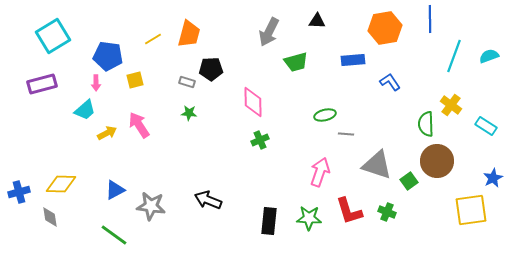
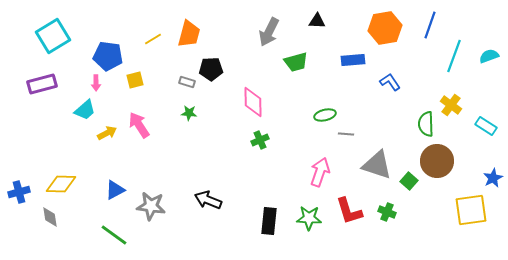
blue line at (430, 19): moved 6 px down; rotated 20 degrees clockwise
green square at (409, 181): rotated 12 degrees counterclockwise
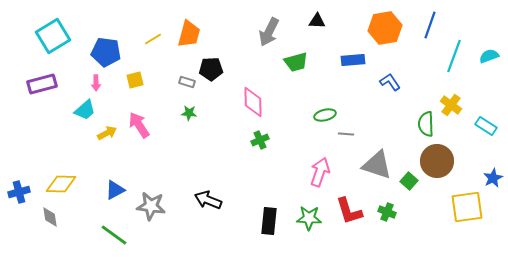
blue pentagon at (108, 56): moved 2 px left, 4 px up
yellow square at (471, 210): moved 4 px left, 3 px up
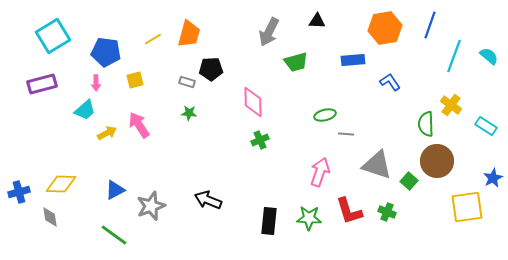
cyan semicircle at (489, 56): rotated 60 degrees clockwise
gray star at (151, 206): rotated 28 degrees counterclockwise
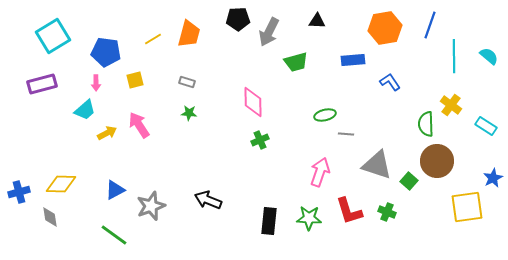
cyan line at (454, 56): rotated 20 degrees counterclockwise
black pentagon at (211, 69): moved 27 px right, 50 px up
